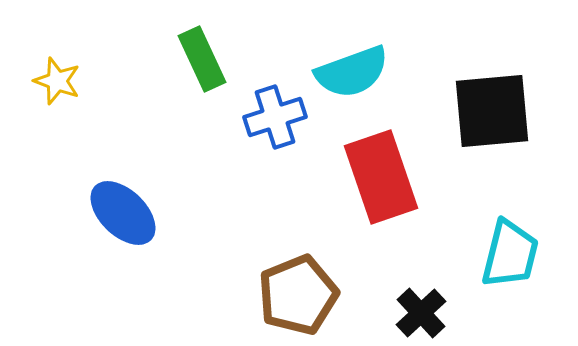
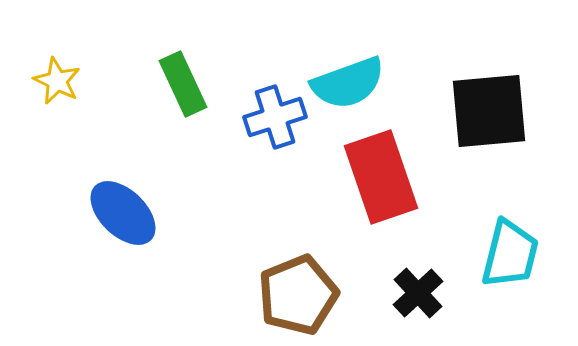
green rectangle: moved 19 px left, 25 px down
cyan semicircle: moved 4 px left, 11 px down
yellow star: rotated 6 degrees clockwise
black square: moved 3 px left
black cross: moved 3 px left, 20 px up
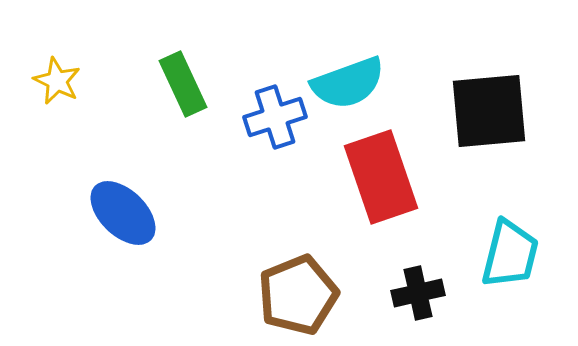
black cross: rotated 30 degrees clockwise
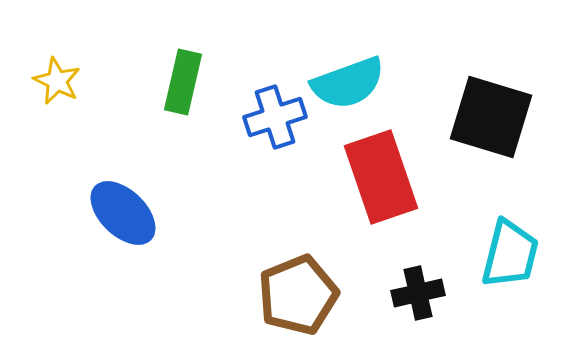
green rectangle: moved 2 px up; rotated 38 degrees clockwise
black square: moved 2 px right, 6 px down; rotated 22 degrees clockwise
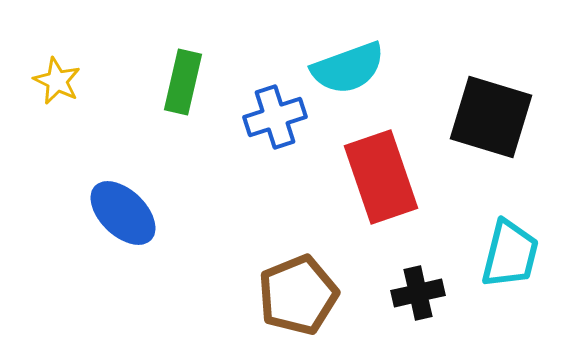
cyan semicircle: moved 15 px up
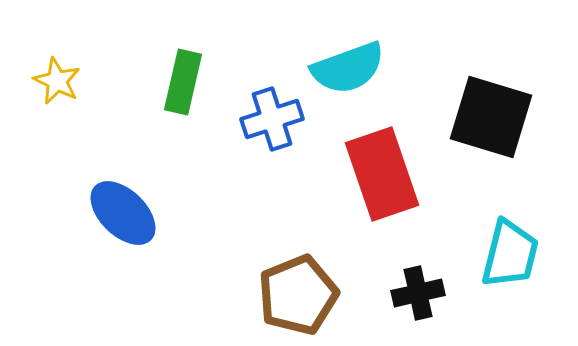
blue cross: moved 3 px left, 2 px down
red rectangle: moved 1 px right, 3 px up
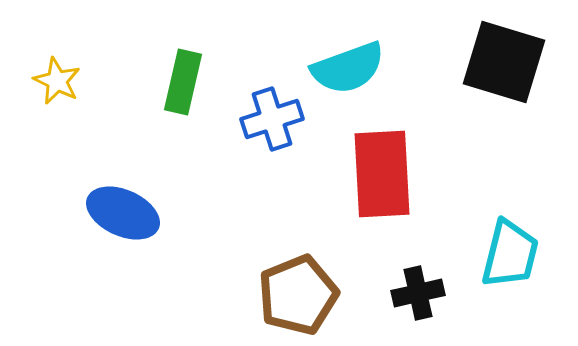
black square: moved 13 px right, 55 px up
red rectangle: rotated 16 degrees clockwise
blue ellipse: rotated 20 degrees counterclockwise
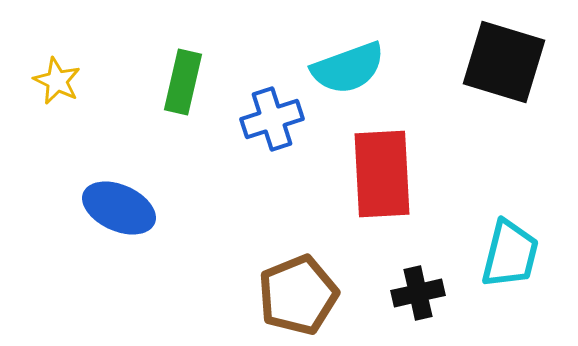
blue ellipse: moved 4 px left, 5 px up
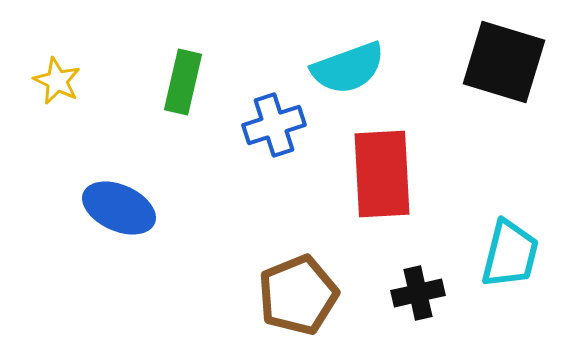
blue cross: moved 2 px right, 6 px down
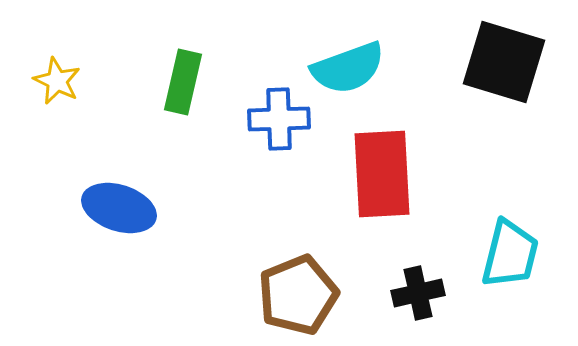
blue cross: moved 5 px right, 6 px up; rotated 16 degrees clockwise
blue ellipse: rotated 6 degrees counterclockwise
